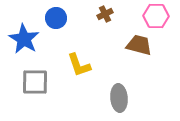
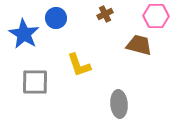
blue star: moved 5 px up
gray ellipse: moved 6 px down
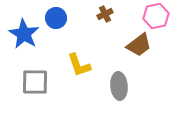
pink hexagon: rotated 15 degrees counterclockwise
brown trapezoid: rotated 128 degrees clockwise
gray ellipse: moved 18 px up
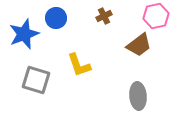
brown cross: moved 1 px left, 2 px down
blue star: rotated 20 degrees clockwise
gray square: moved 1 px right, 2 px up; rotated 16 degrees clockwise
gray ellipse: moved 19 px right, 10 px down
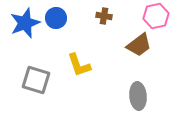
brown cross: rotated 35 degrees clockwise
blue star: moved 1 px right, 11 px up
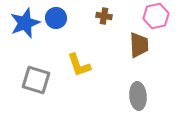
brown trapezoid: rotated 56 degrees counterclockwise
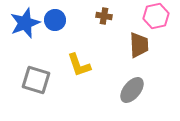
blue circle: moved 1 px left, 2 px down
gray ellipse: moved 6 px left, 6 px up; rotated 44 degrees clockwise
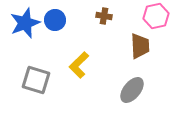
brown trapezoid: moved 1 px right, 1 px down
yellow L-shape: rotated 64 degrees clockwise
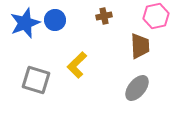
brown cross: rotated 21 degrees counterclockwise
yellow L-shape: moved 2 px left
gray ellipse: moved 5 px right, 2 px up
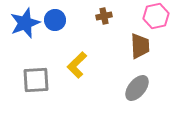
gray square: rotated 20 degrees counterclockwise
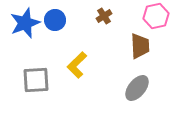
brown cross: rotated 21 degrees counterclockwise
